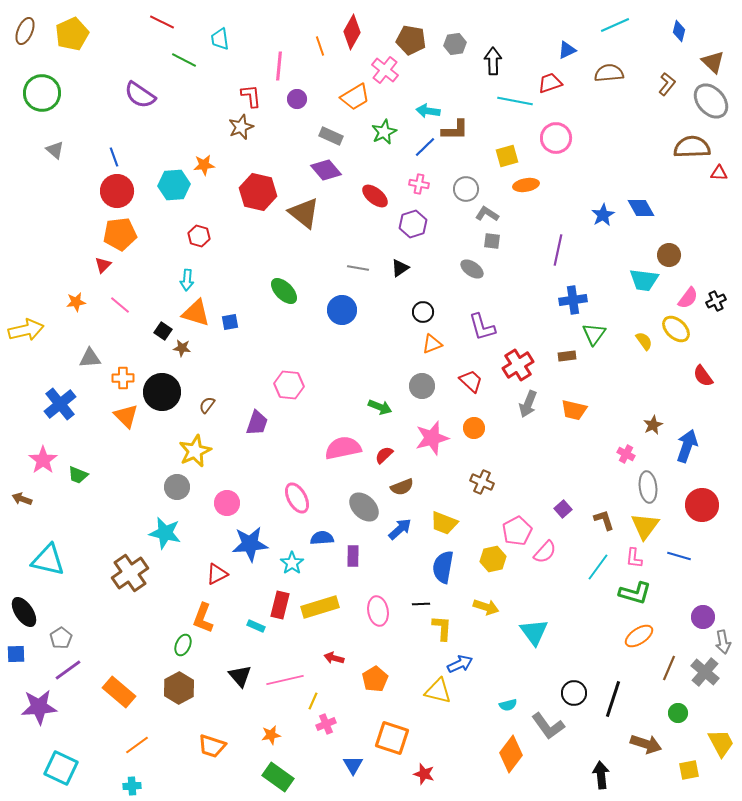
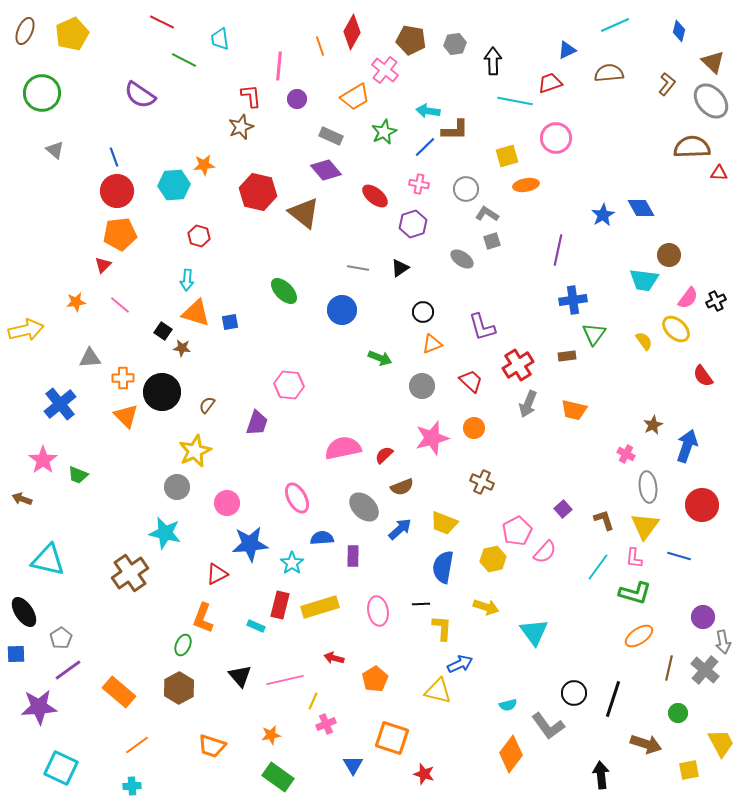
gray square at (492, 241): rotated 24 degrees counterclockwise
gray ellipse at (472, 269): moved 10 px left, 10 px up
green arrow at (380, 407): moved 49 px up
brown line at (669, 668): rotated 10 degrees counterclockwise
gray cross at (705, 672): moved 2 px up
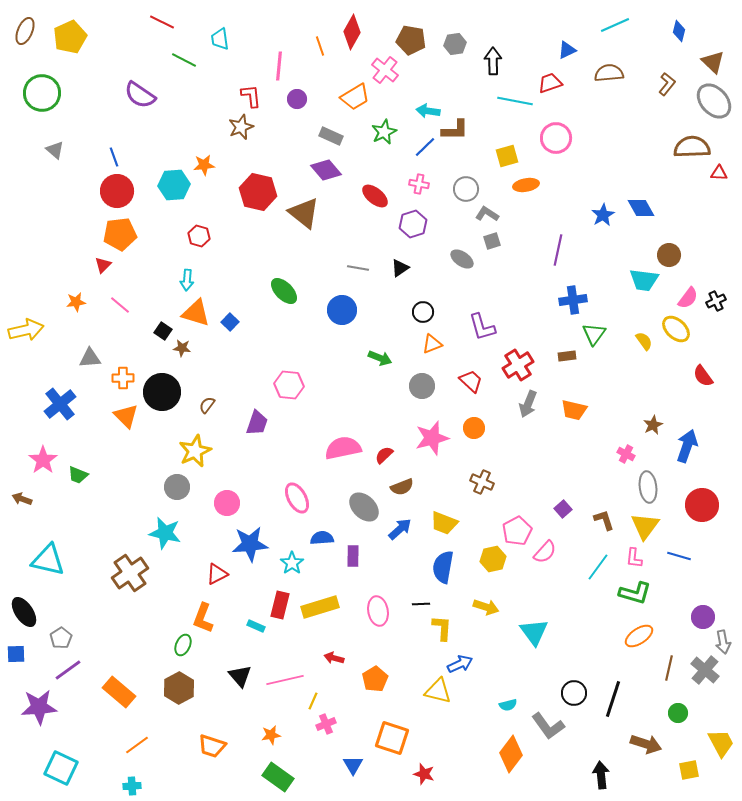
yellow pentagon at (72, 34): moved 2 px left, 3 px down
gray ellipse at (711, 101): moved 3 px right
blue square at (230, 322): rotated 36 degrees counterclockwise
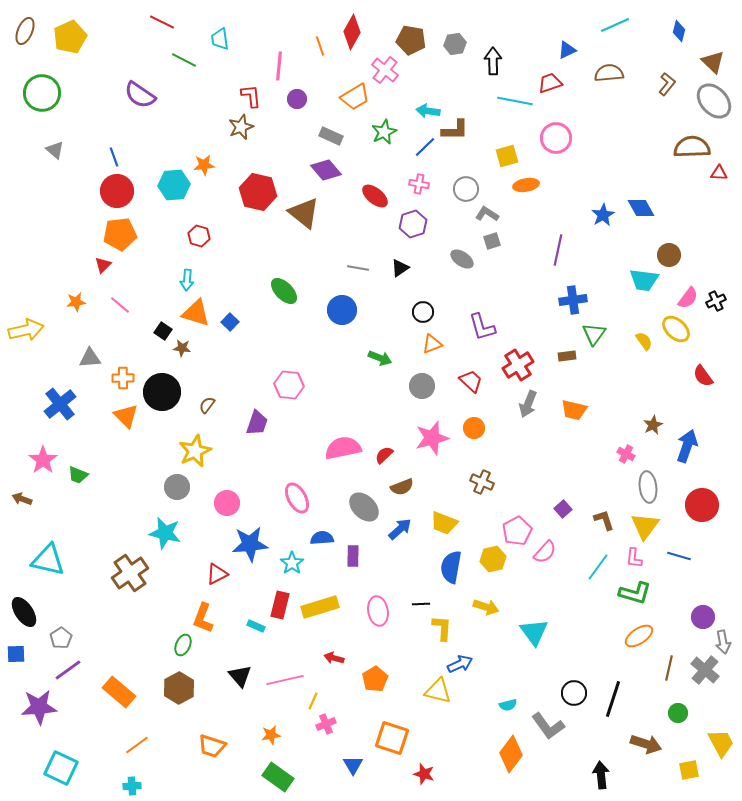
blue semicircle at (443, 567): moved 8 px right
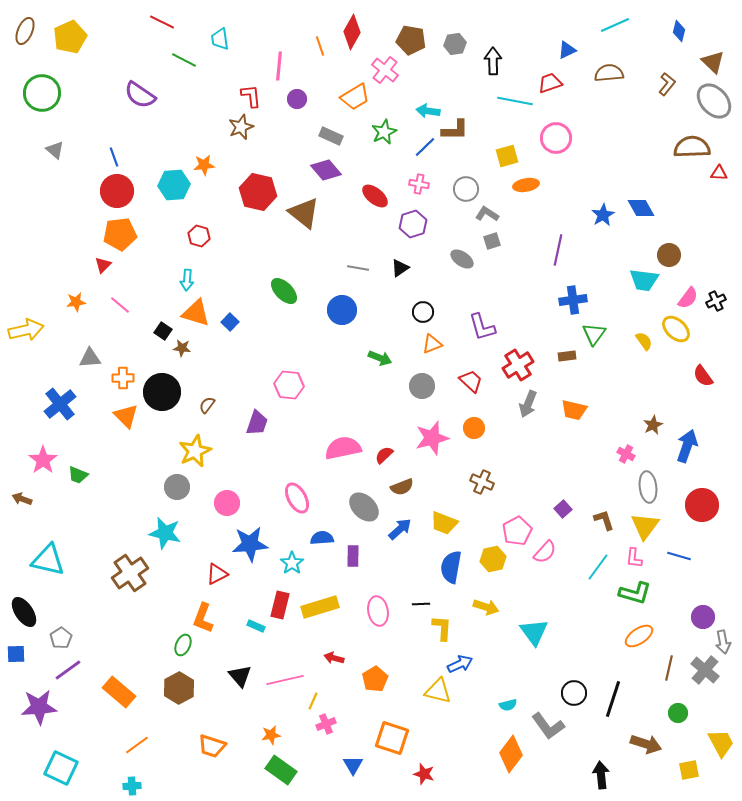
green rectangle at (278, 777): moved 3 px right, 7 px up
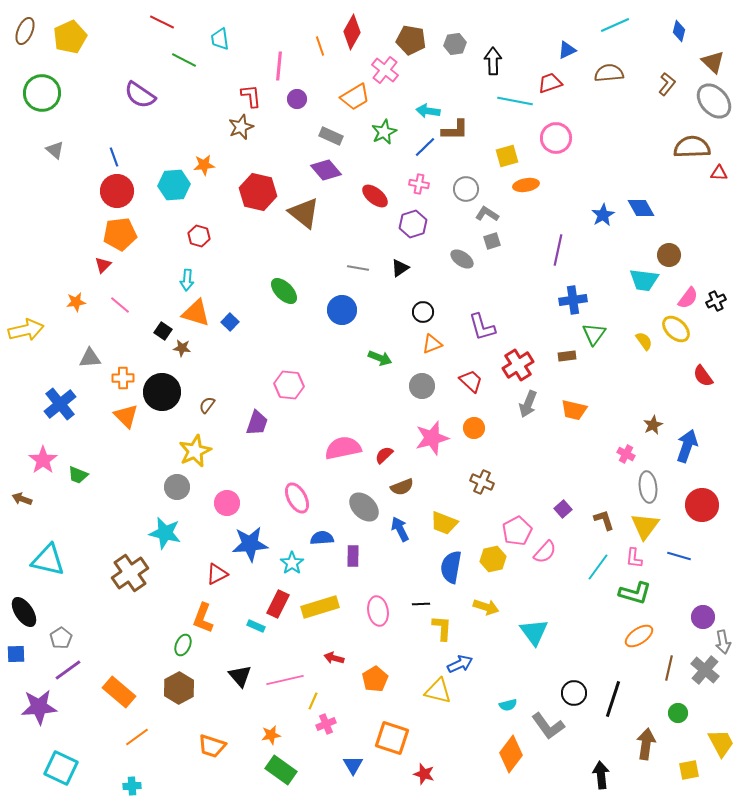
blue arrow at (400, 529): rotated 75 degrees counterclockwise
red rectangle at (280, 605): moved 2 px left, 1 px up; rotated 12 degrees clockwise
brown arrow at (646, 744): rotated 100 degrees counterclockwise
orange line at (137, 745): moved 8 px up
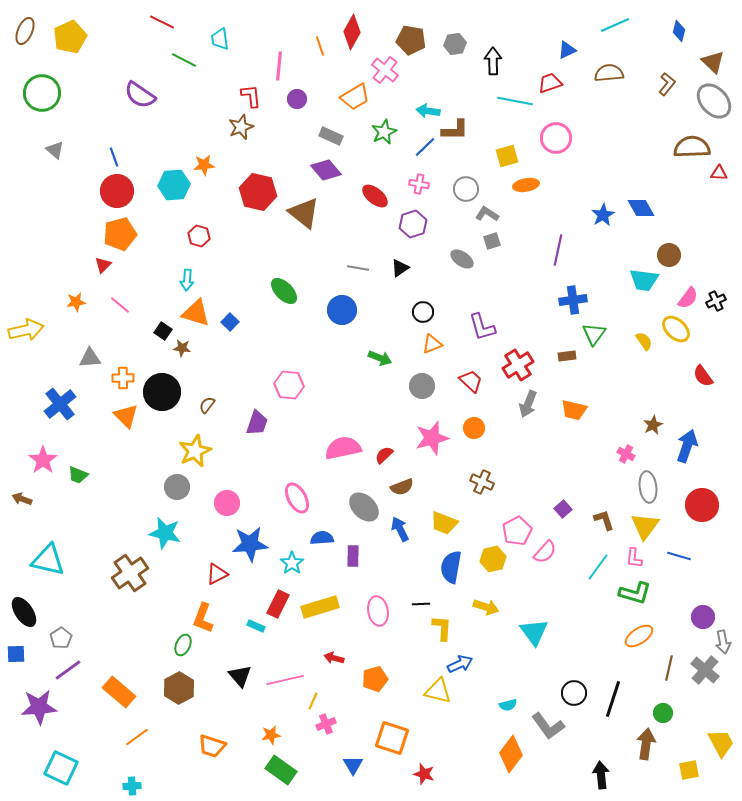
orange pentagon at (120, 234): rotated 8 degrees counterclockwise
orange pentagon at (375, 679): rotated 15 degrees clockwise
green circle at (678, 713): moved 15 px left
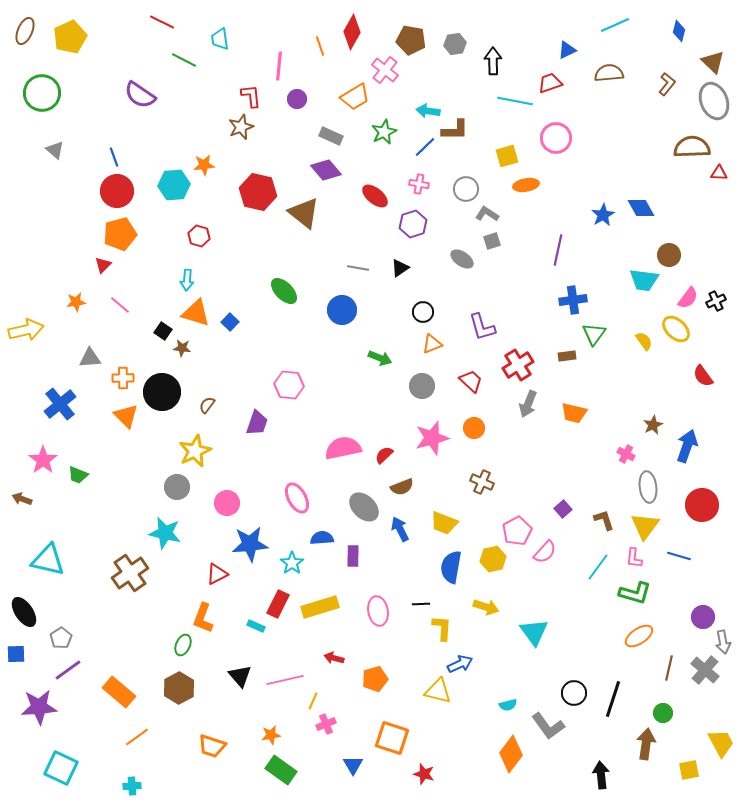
gray ellipse at (714, 101): rotated 21 degrees clockwise
orange trapezoid at (574, 410): moved 3 px down
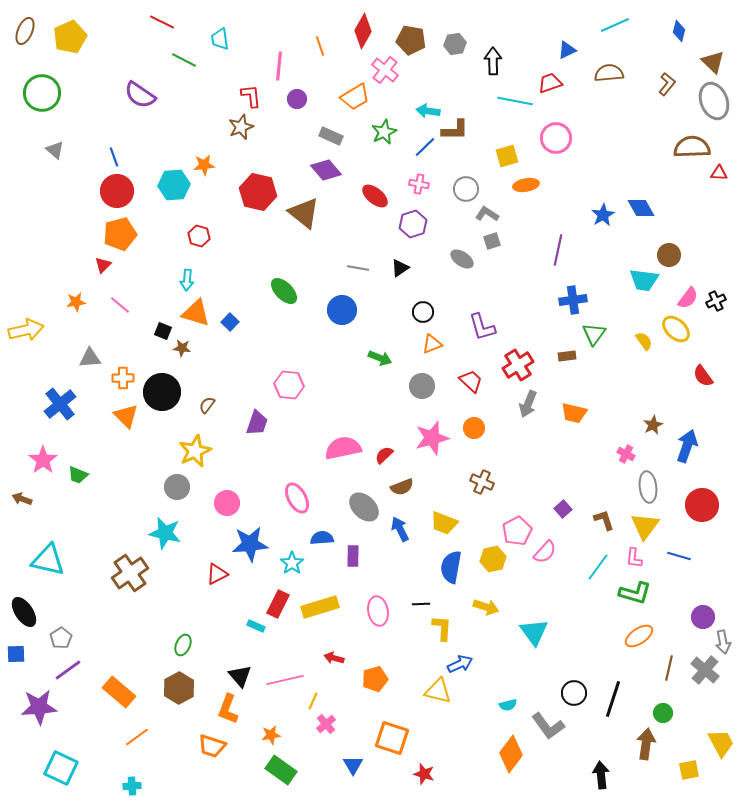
red diamond at (352, 32): moved 11 px right, 1 px up
black square at (163, 331): rotated 12 degrees counterclockwise
orange L-shape at (203, 618): moved 25 px right, 91 px down
pink cross at (326, 724): rotated 18 degrees counterclockwise
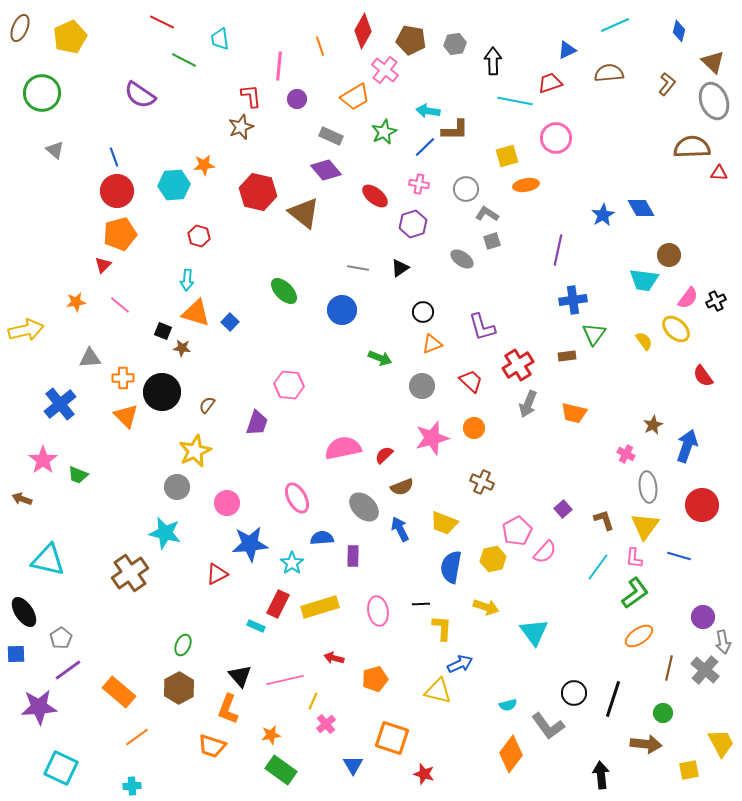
brown ellipse at (25, 31): moved 5 px left, 3 px up
green L-shape at (635, 593): rotated 52 degrees counterclockwise
brown arrow at (646, 744): rotated 88 degrees clockwise
